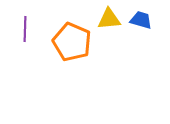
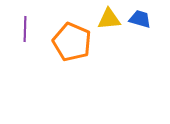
blue trapezoid: moved 1 px left, 1 px up
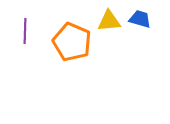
yellow triangle: moved 2 px down
purple line: moved 2 px down
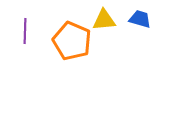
yellow triangle: moved 5 px left, 1 px up
orange pentagon: moved 1 px up
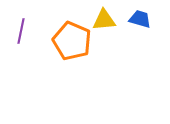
purple line: moved 4 px left; rotated 10 degrees clockwise
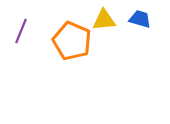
purple line: rotated 10 degrees clockwise
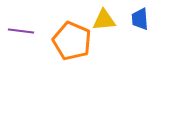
blue trapezoid: rotated 110 degrees counterclockwise
purple line: rotated 75 degrees clockwise
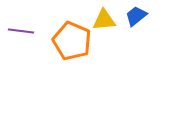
blue trapezoid: moved 4 px left, 3 px up; rotated 55 degrees clockwise
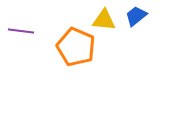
yellow triangle: rotated 10 degrees clockwise
orange pentagon: moved 4 px right, 6 px down
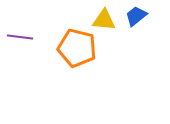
purple line: moved 1 px left, 6 px down
orange pentagon: moved 1 px right, 1 px down; rotated 9 degrees counterclockwise
